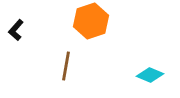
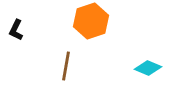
black L-shape: rotated 15 degrees counterclockwise
cyan diamond: moved 2 px left, 7 px up
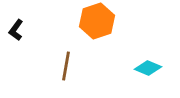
orange hexagon: moved 6 px right
black L-shape: rotated 10 degrees clockwise
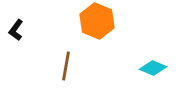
orange hexagon: rotated 20 degrees counterclockwise
cyan diamond: moved 5 px right
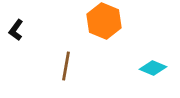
orange hexagon: moved 7 px right
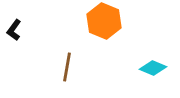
black L-shape: moved 2 px left
brown line: moved 1 px right, 1 px down
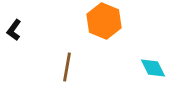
cyan diamond: rotated 40 degrees clockwise
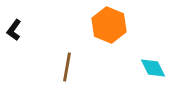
orange hexagon: moved 5 px right, 4 px down
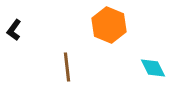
brown line: rotated 16 degrees counterclockwise
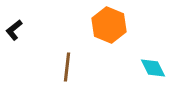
black L-shape: rotated 15 degrees clockwise
brown line: rotated 12 degrees clockwise
